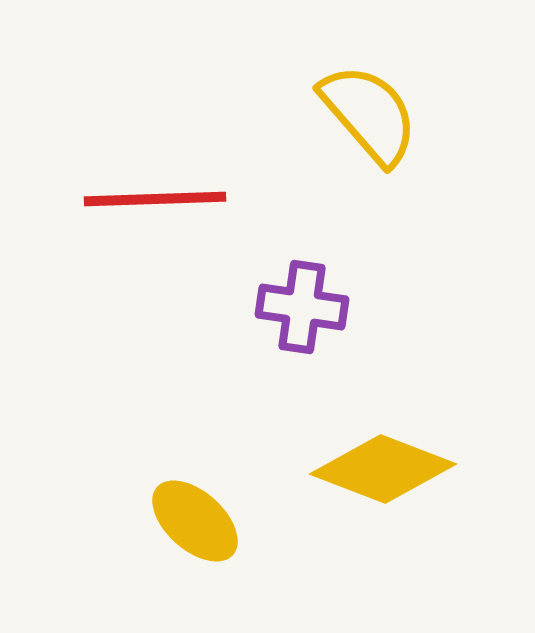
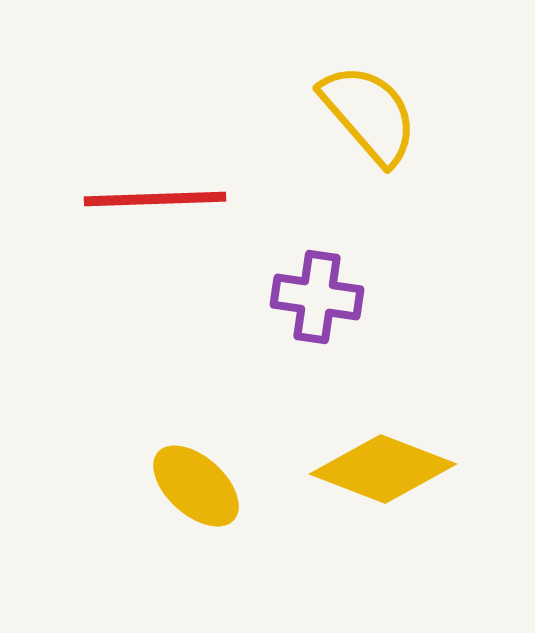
purple cross: moved 15 px right, 10 px up
yellow ellipse: moved 1 px right, 35 px up
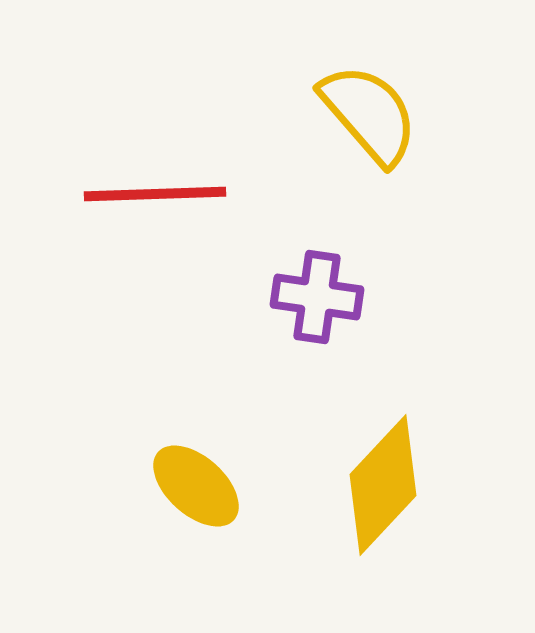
red line: moved 5 px up
yellow diamond: moved 16 px down; rotated 68 degrees counterclockwise
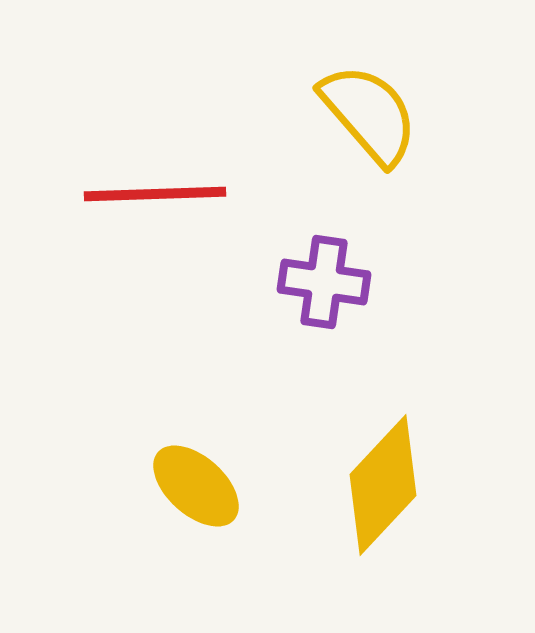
purple cross: moved 7 px right, 15 px up
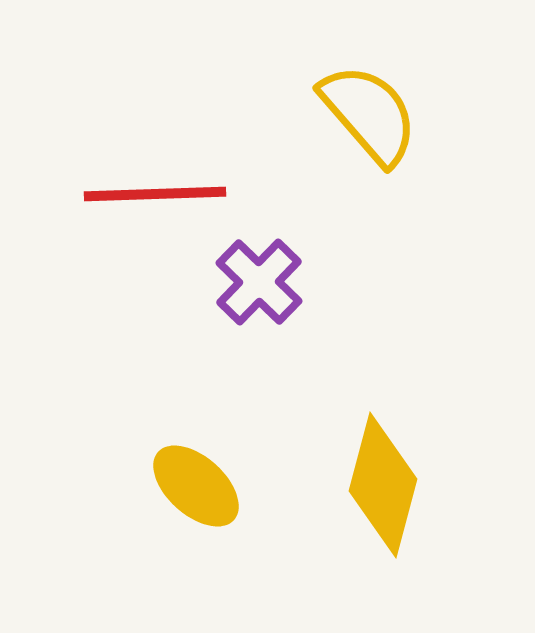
purple cross: moved 65 px left; rotated 36 degrees clockwise
yellow diamond: rotated 28 degrees counterclockwise
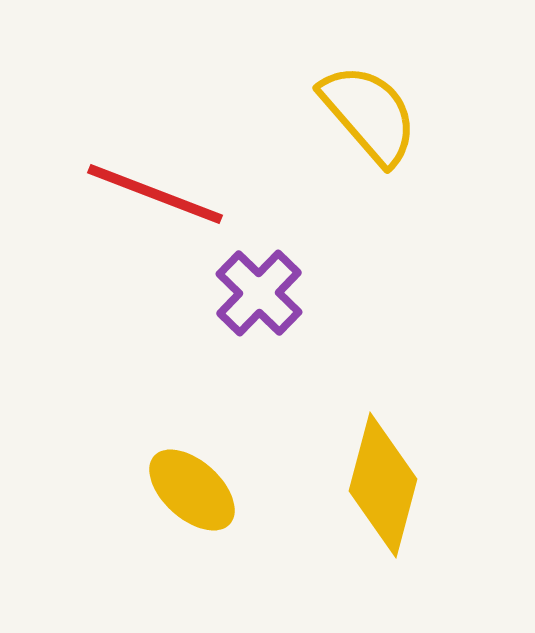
red line: rotated 23 degrees clockwise
purple cross: moved 11 px down
yellow ellipse: moved 4 px left, 4 px down
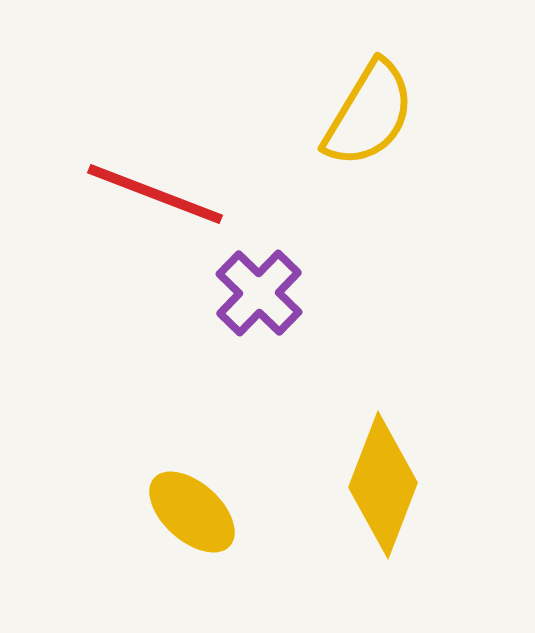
yellow semicircle: rotated 72 degrees clockwise
yellow diamond: rotated 6 degrees clockwise
yellow ellipse: moved 22 px down
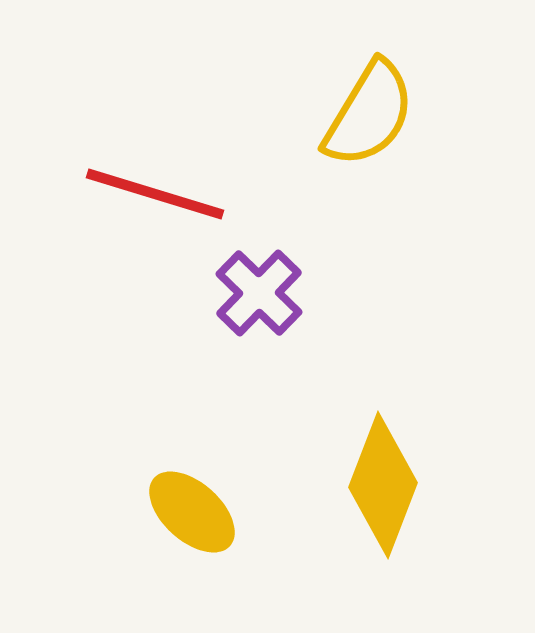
red line: rotated 4 degrees counterclockwise
